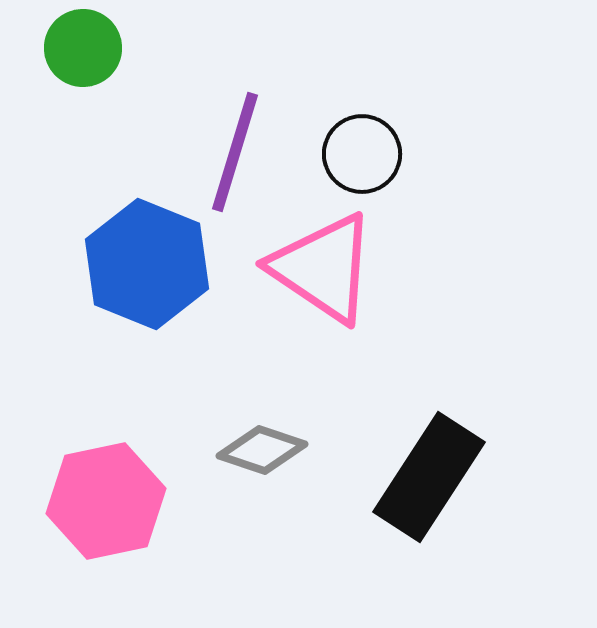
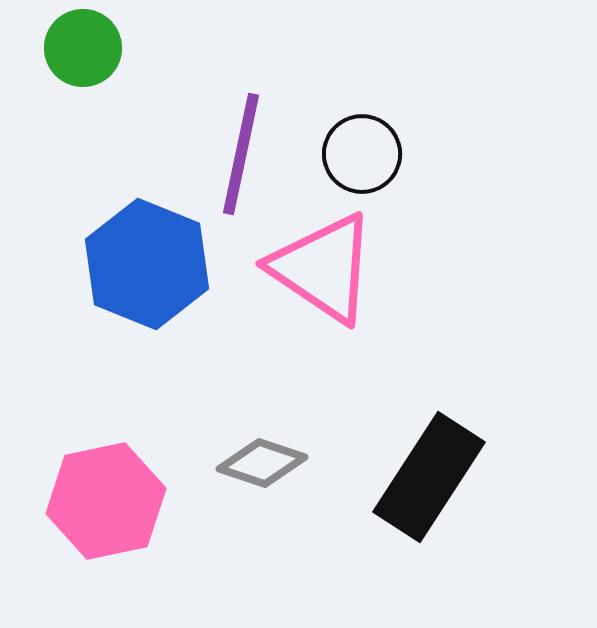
purple line: moved 6 px right, 2 px down; rotated 5 degrees counterclockwise
gray diamond: moved 13 px down
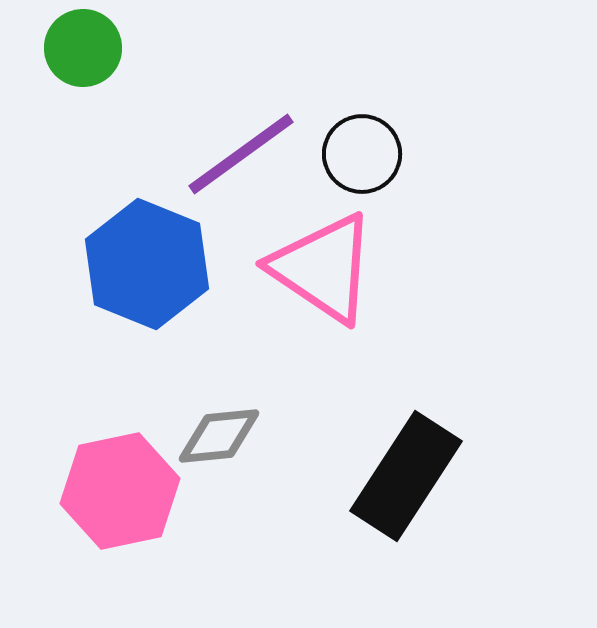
purple line: rotated 42 degrees clockwise
gray diamond: moved 43 px left, 27 px up; rotated 24 degrees counterclockwise
black rectangle: moved 23 px left, 1 px up
pink hexagon: moved 14 px right, 10 px up
